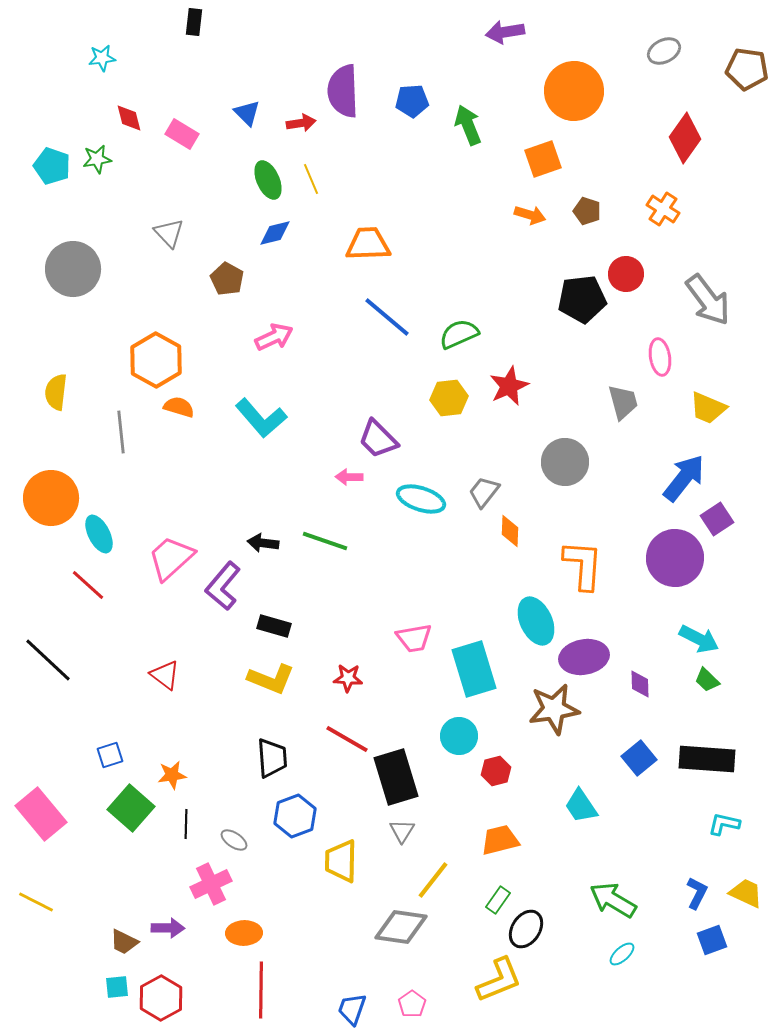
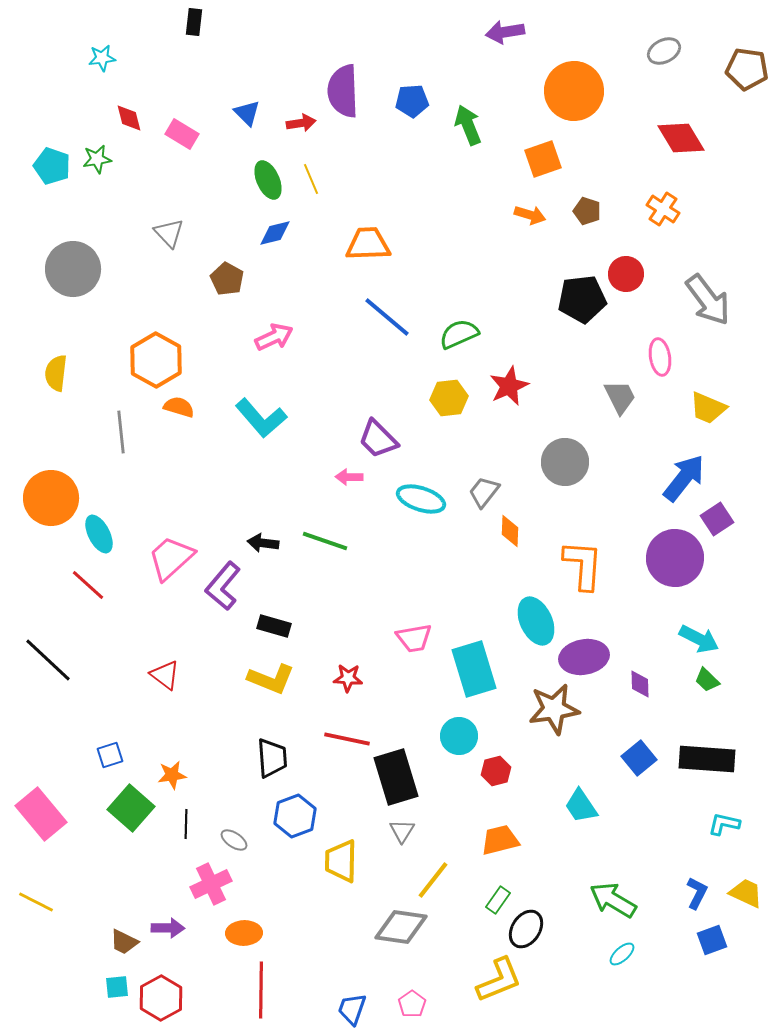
red diamond at (685, 138): moved 4 px left; rotated 66 degrees counterclockwise
yellow semicircle at (56, 392): moved 19 px up
gray trapezoid at (623, 402): moved 3 px left, 5 px up; rotated 12 degrees counterclockwise
red line at (347, 739): rotated 18 degrees counterclockwise
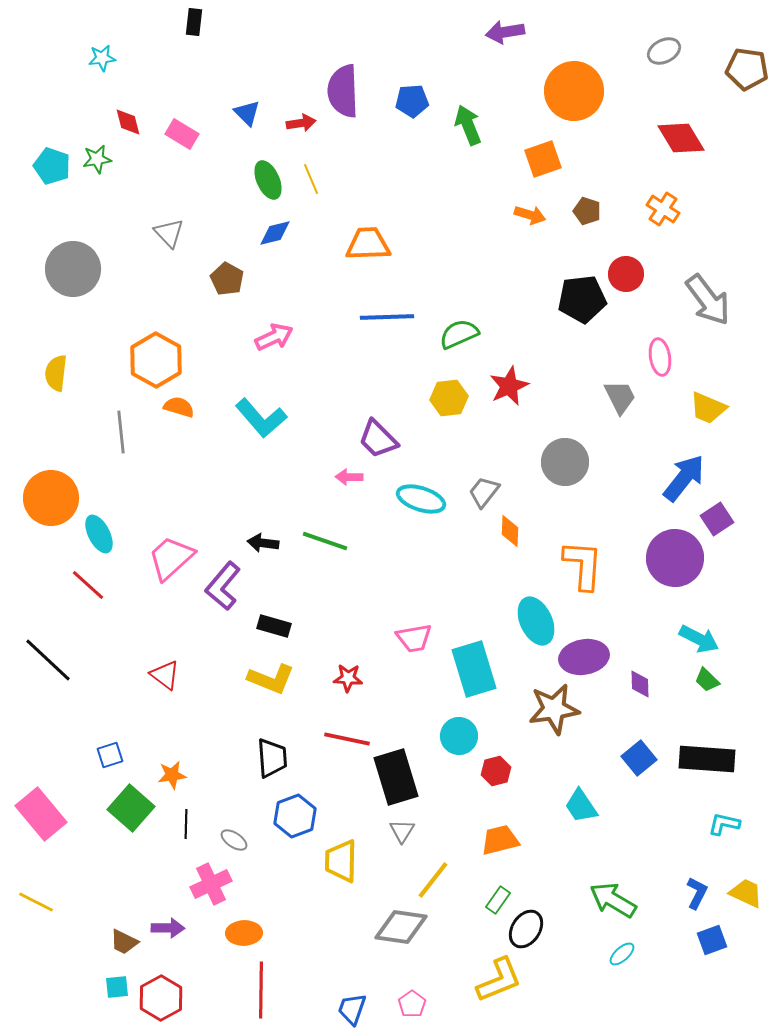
red diamond at (129, 118): moved 1 px left, 4 px down
blue line at (387, 317): rotated 42 degrees counterclockwise
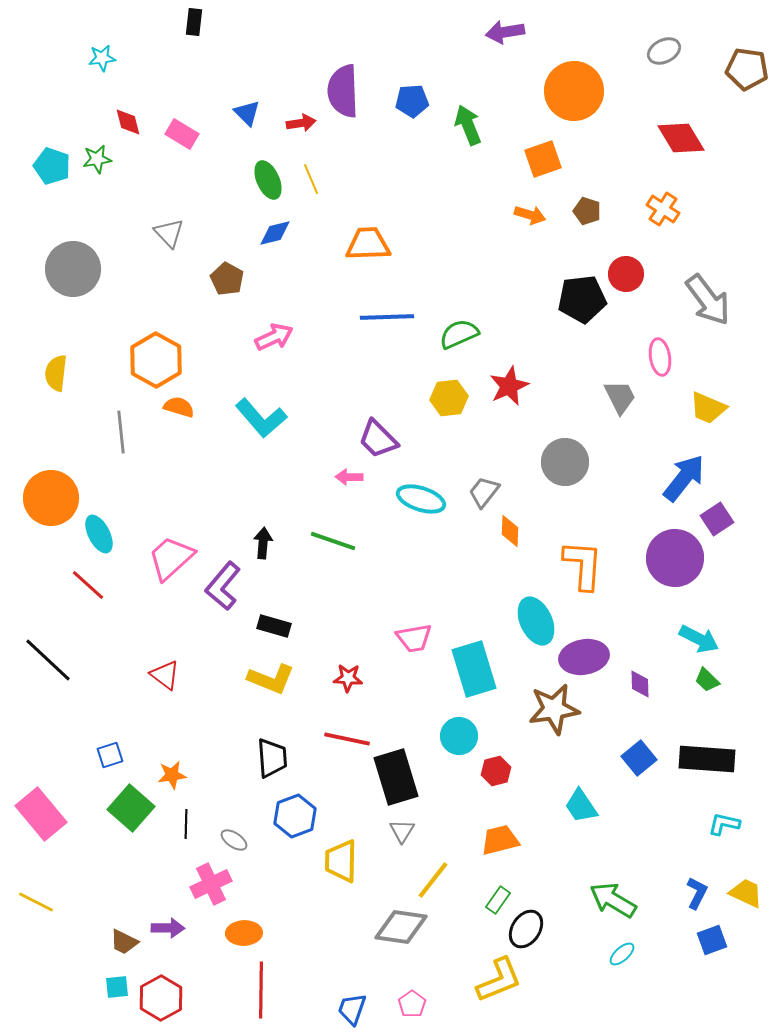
green line at (325, 541): moved 8 px right
black arrow at (263, 543): rotated 88 degrees clockwise
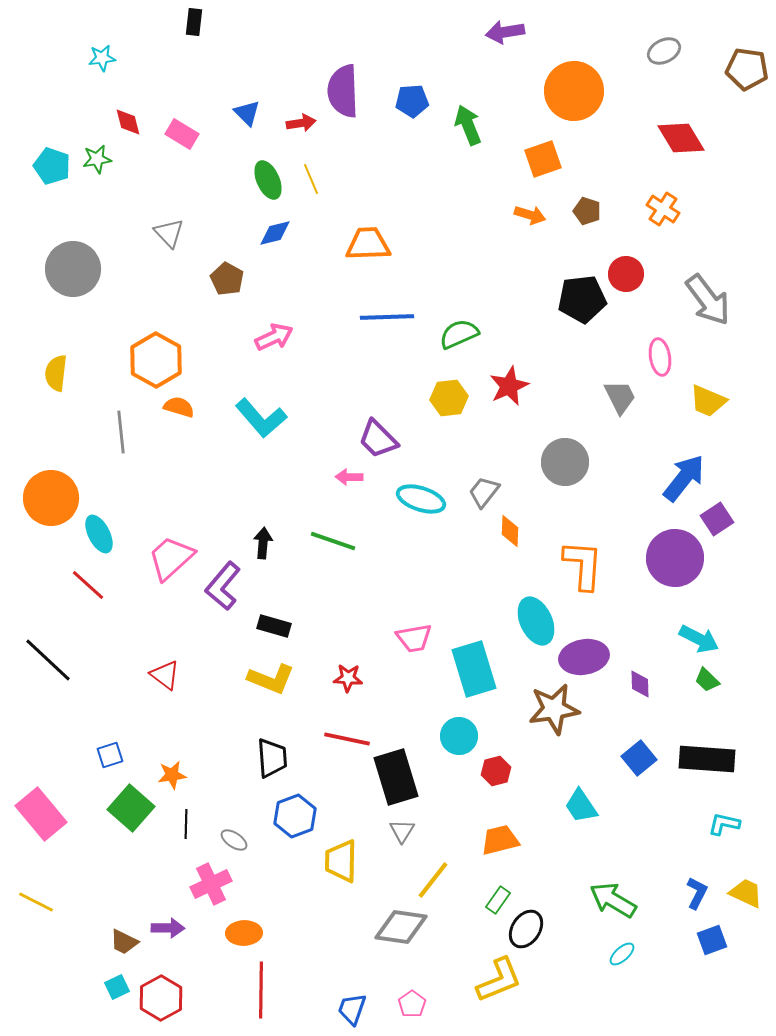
yellow trapezoid at (708, 408): moved 7 px up
cyan square at (117, 987): rotated 20 degrees counterclockwise
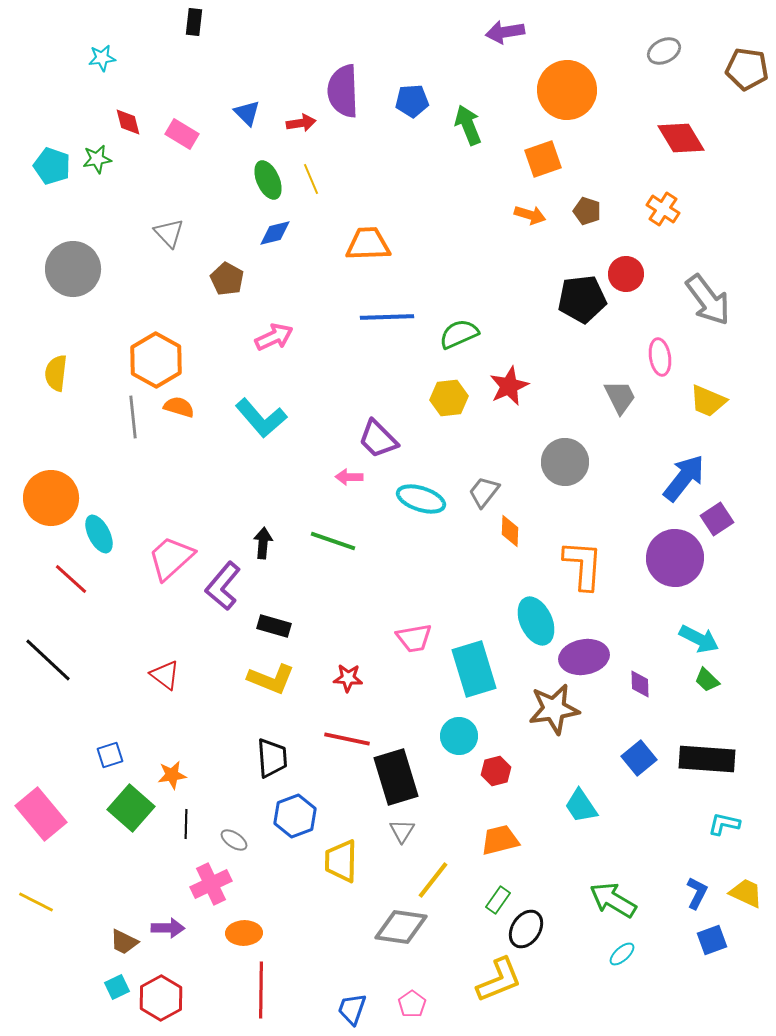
orange circle at (574, 91): moved 7 px left, 1 px up
gray line at (121, 432): moved 12 px right, 15 px up
red line at (88, 585): moved 17 px left, 6 px up
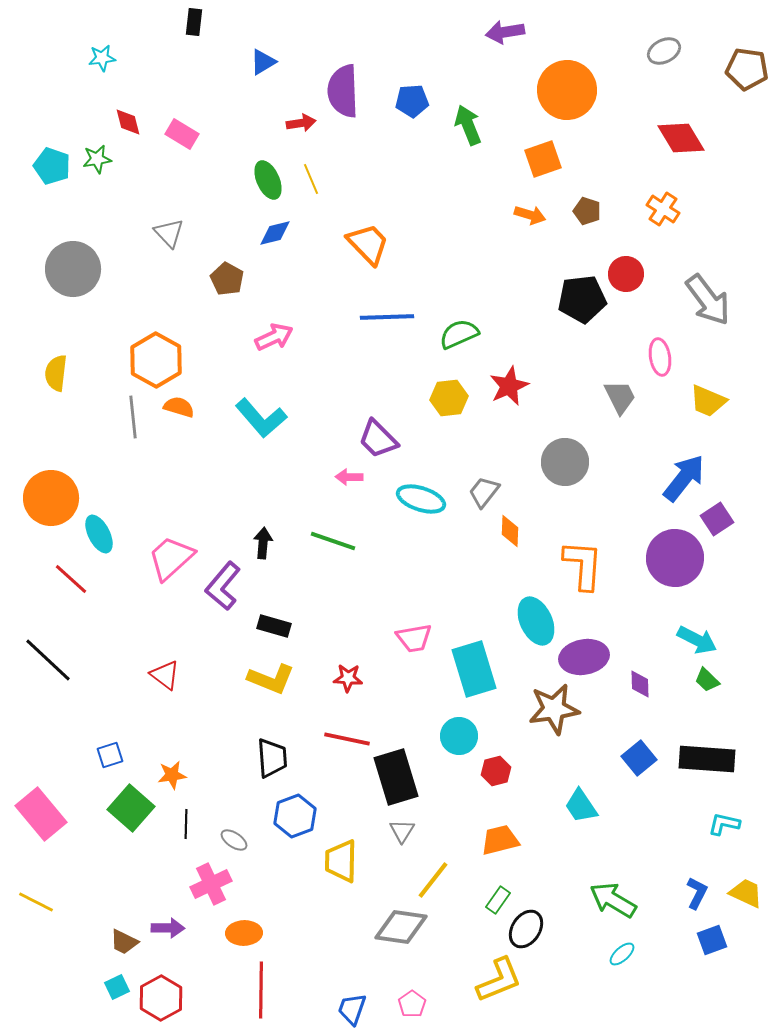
blue triangle at (247, 113): moved 16 px right, 51 px up; rotated 44 degrees clockwise
orange trapezoid at (368, 244): rotated 48 degrees clockwise
cyan arrow at (699, 639): moved 2 px left, 1 px down
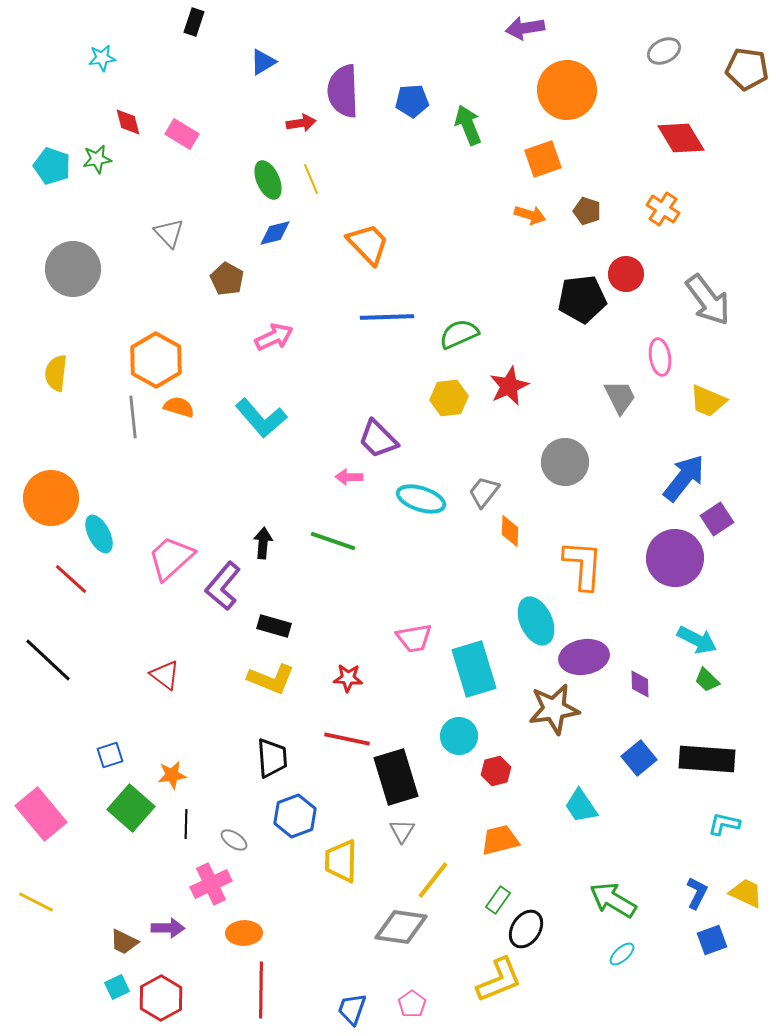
black rectangle at (194, 22): rotated 12 degrees clockwise
purple arrow at (505, 32): moved 20 px right, 4 px up
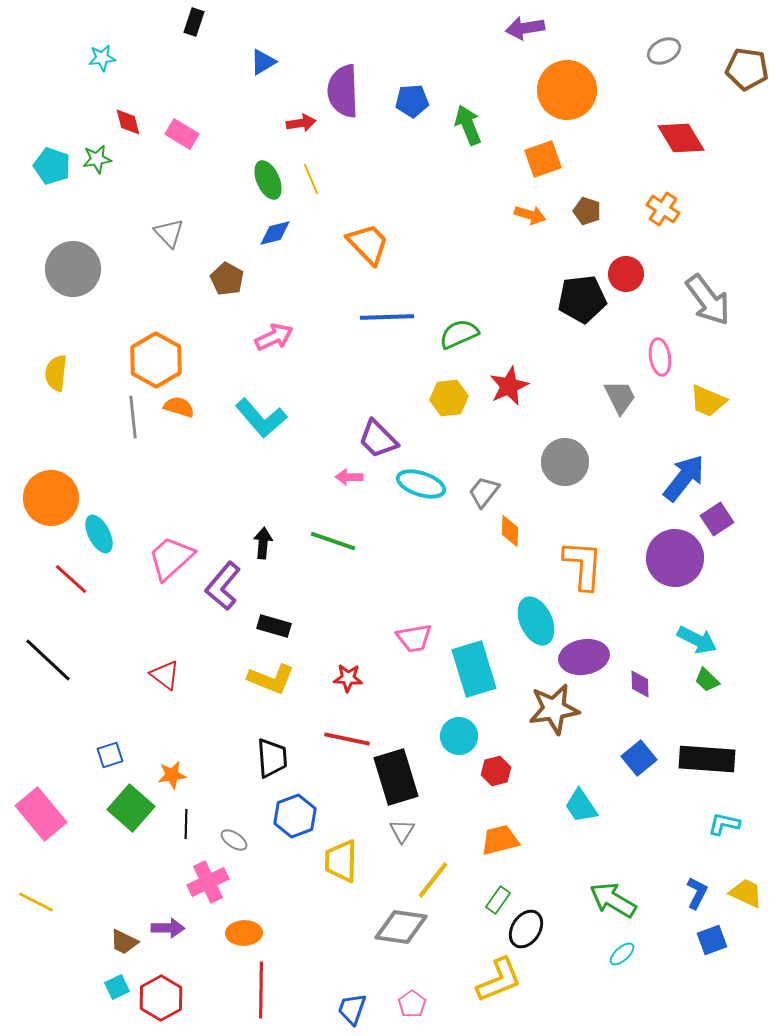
cyan ellipse at (421, 499): moved 15 px up
pink cross at (211, 884): moved 3 px left, 2 px up
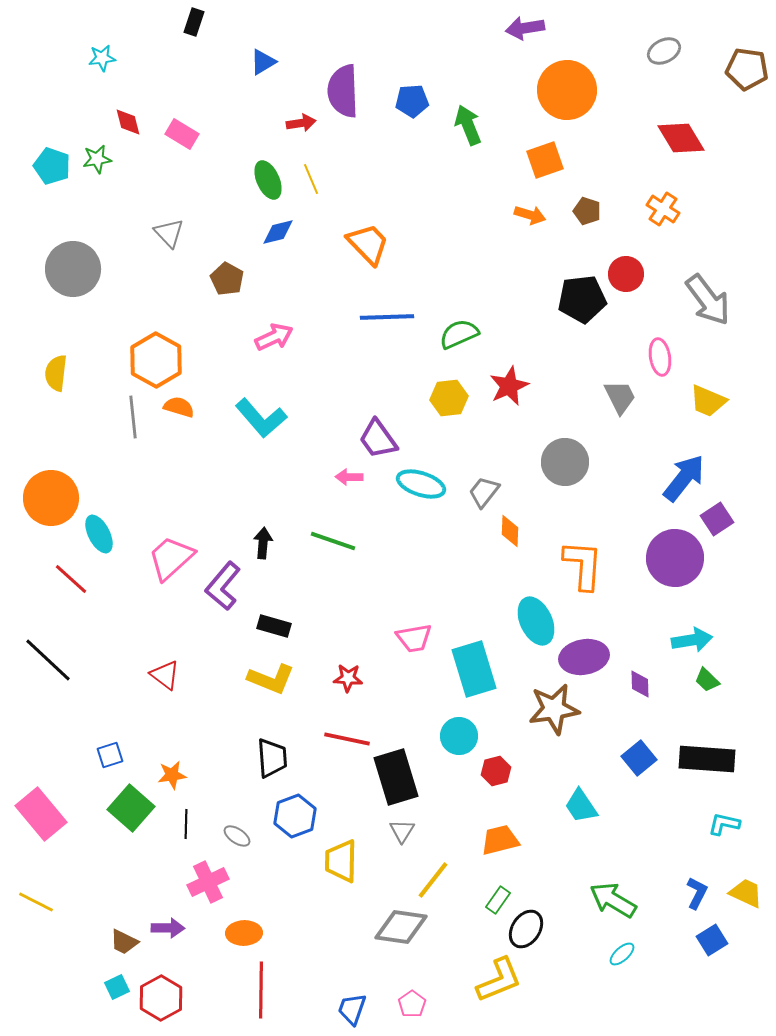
orange square at (543, 159): moved 2 px right, 1 px down
blue diamond at (275, 233): moved 3 px right, 1 px up
purple trapezoid at (378, 439): rotated 9 degrees clockwise
cyan arrow at (697, 640): moved 5 px left; rotated 36 degrees counterclockwise
gray ellipse at (234, 840): moved 3 px right, 4 px up
blue square at (712, 940): rotated 12 degrees counterclockwise
